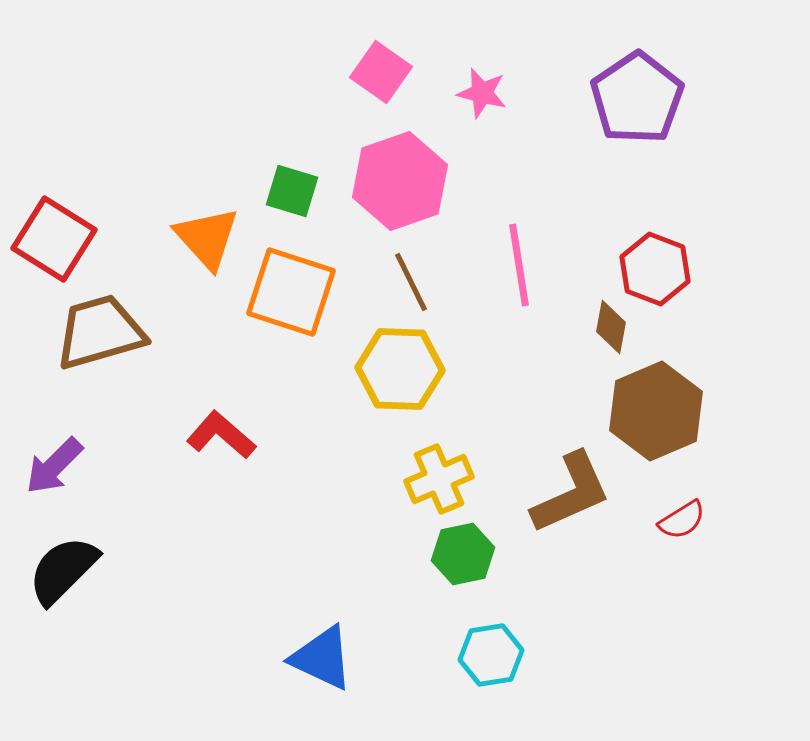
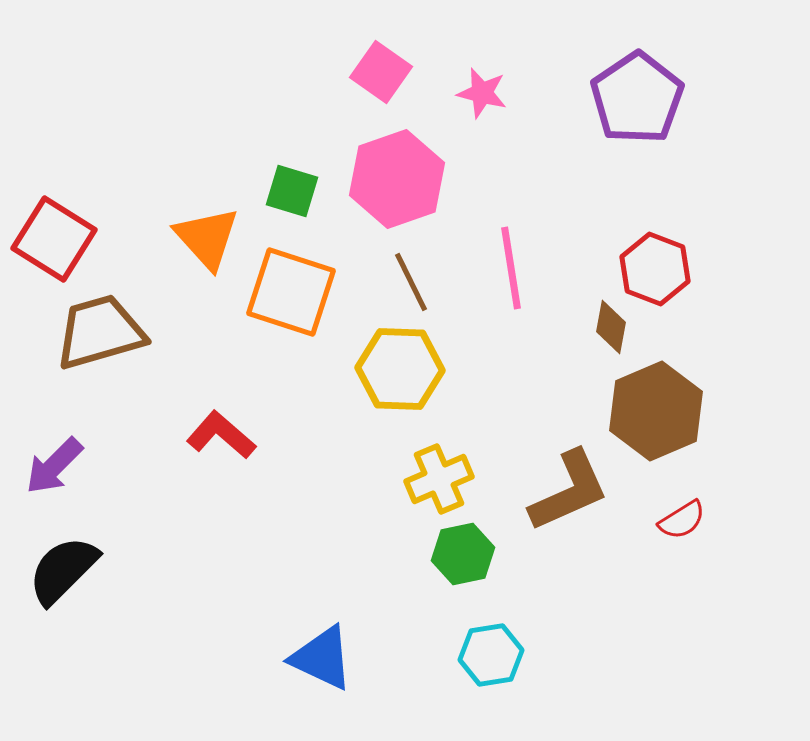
pink hexagon: moved 3 px left, 2 px up
pink line: moved 8 px left, 3 px down
brown L-shape: moved 2 px left, 2 px up
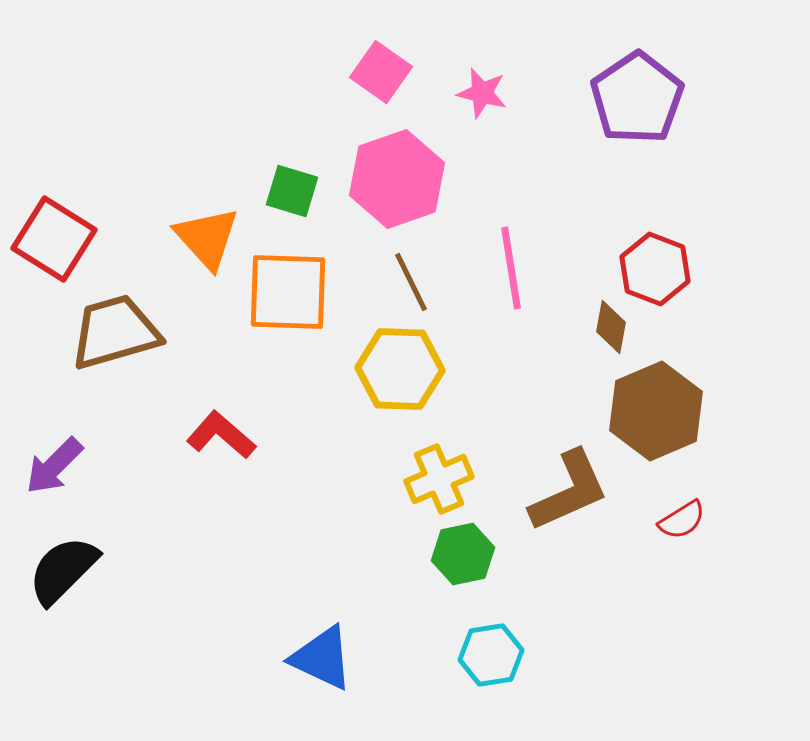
orange square: moved 3 px left; rotated 16 degrees counterclockwise
brown trapezoid: moved 15 px right
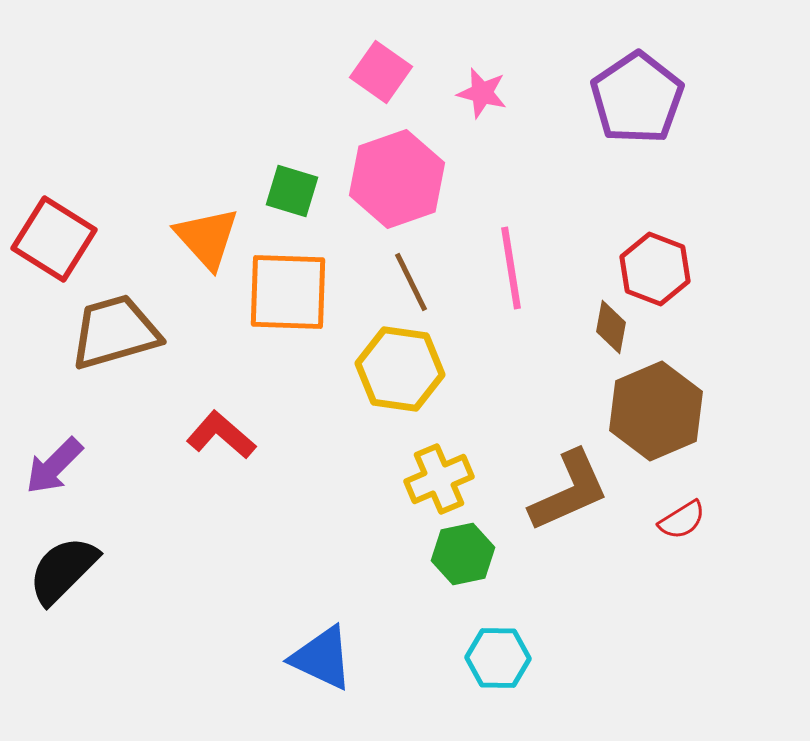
yellow hexagon: rotated 6 degrees clockwise
cyan hexagon: moved 7 px right, 3 px down; rotated 10 degrees clockwise
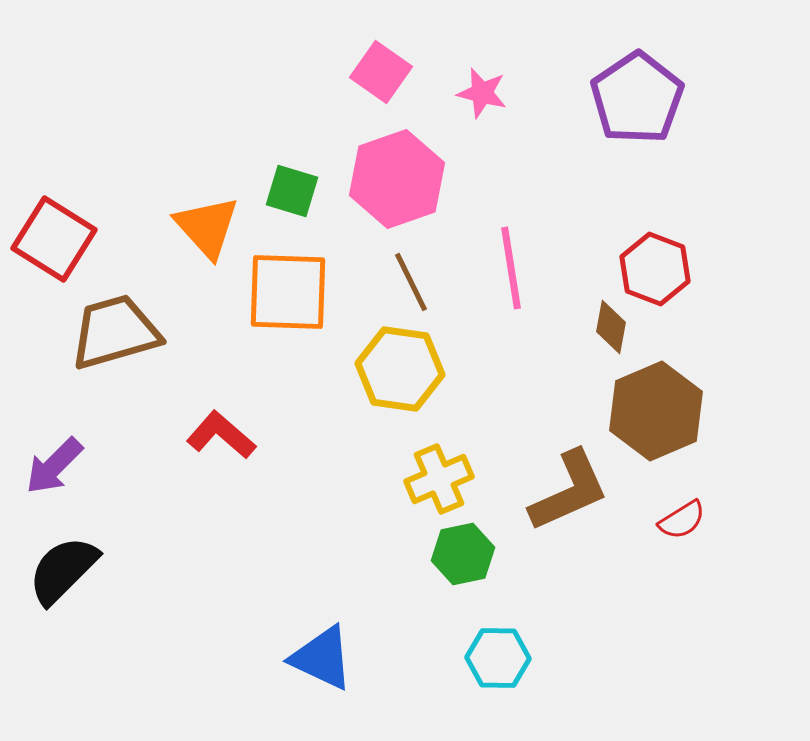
orange triangle: moved 11 px up
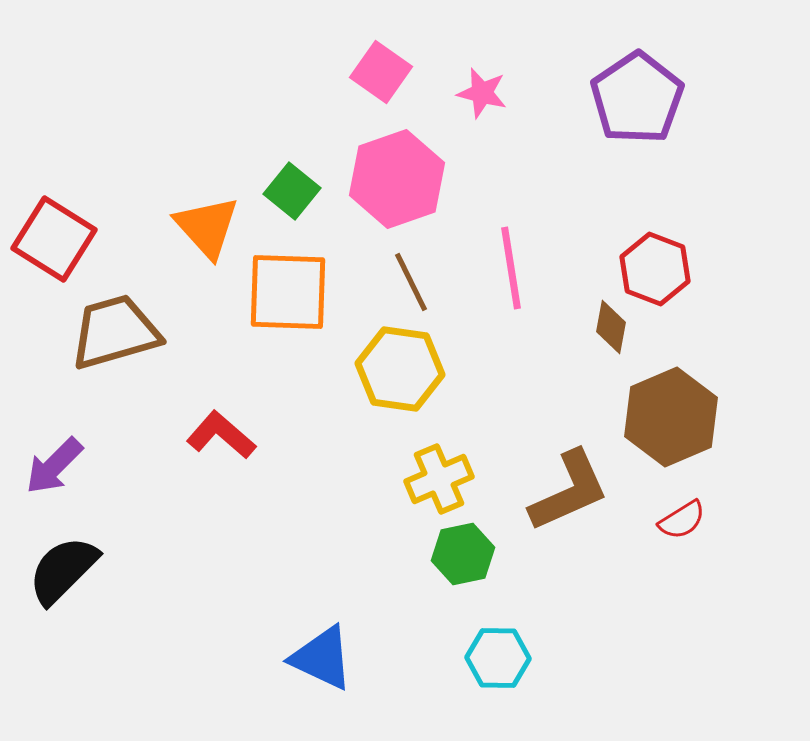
green square: rotated 22 degrees clockwise
brown hexagon: moved 15 px right, 6 px down
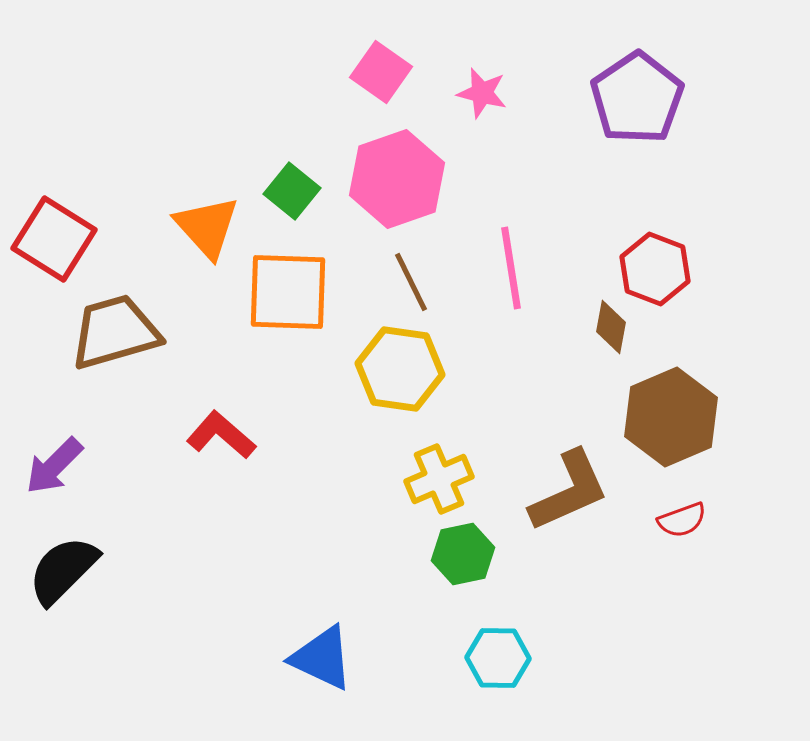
red semicircle: rotated 12 degrees clockwise
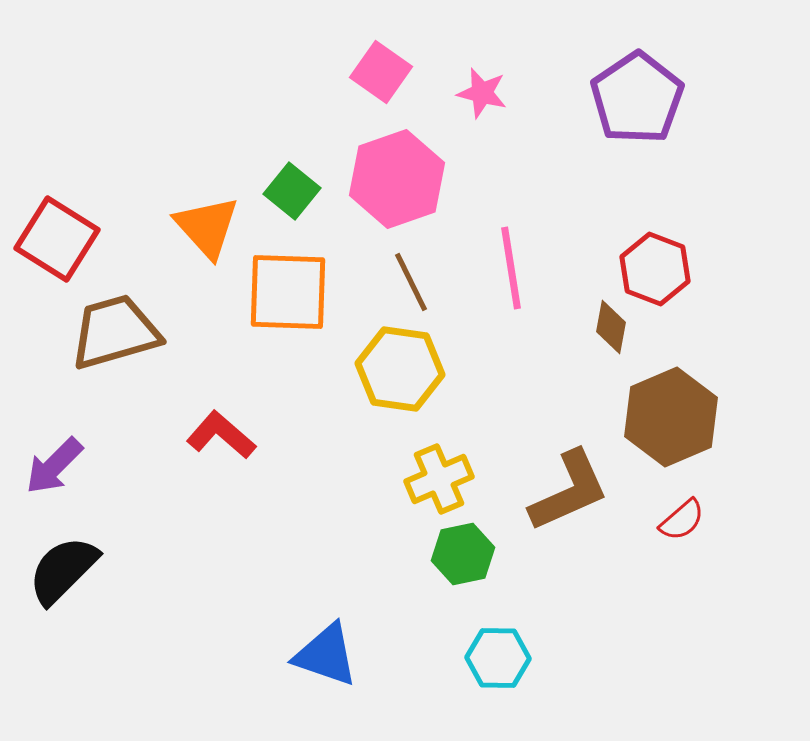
red square: moved 3 px right
red semicircle: rotated 21 degrees counterclockwise
blue triangle: moved 4 px right, 3 px up; rotated 6 degrees counterclockwise
